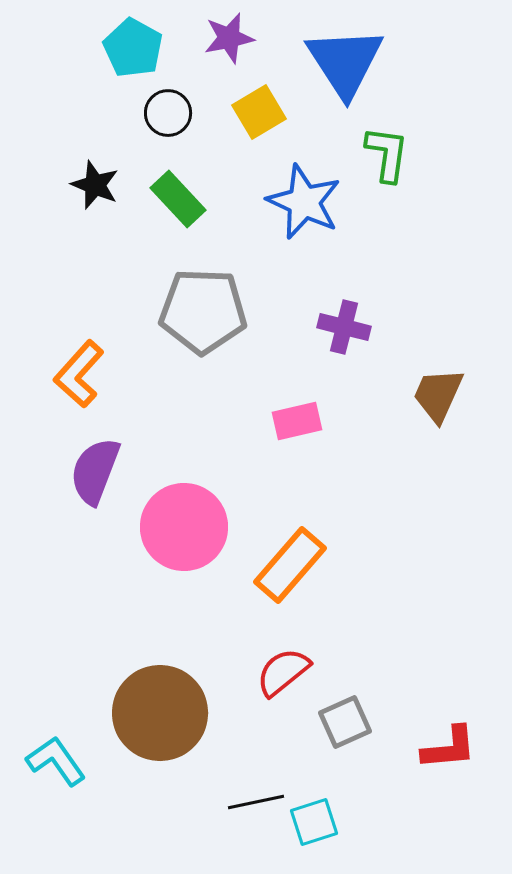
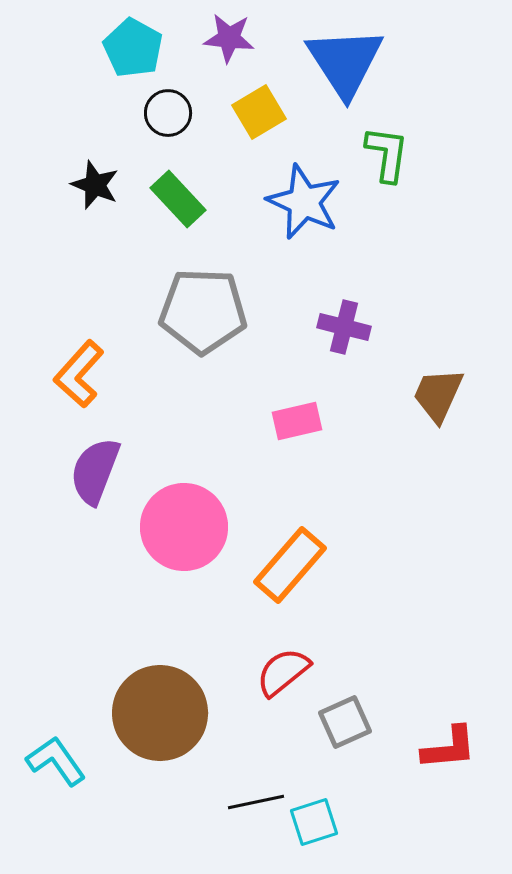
purple star: rotated 18 degrees clockwise
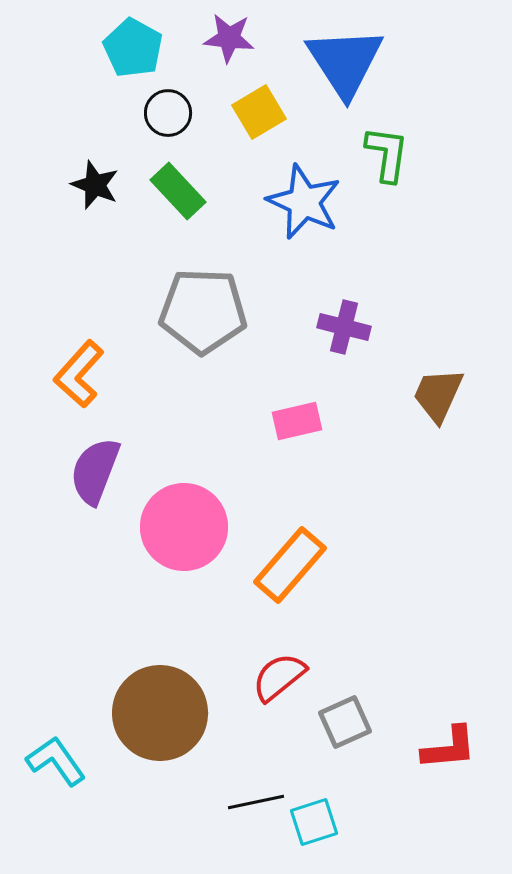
green rectangle: moved 8 px up
red semicircle: moved 4 px left, 5 px down
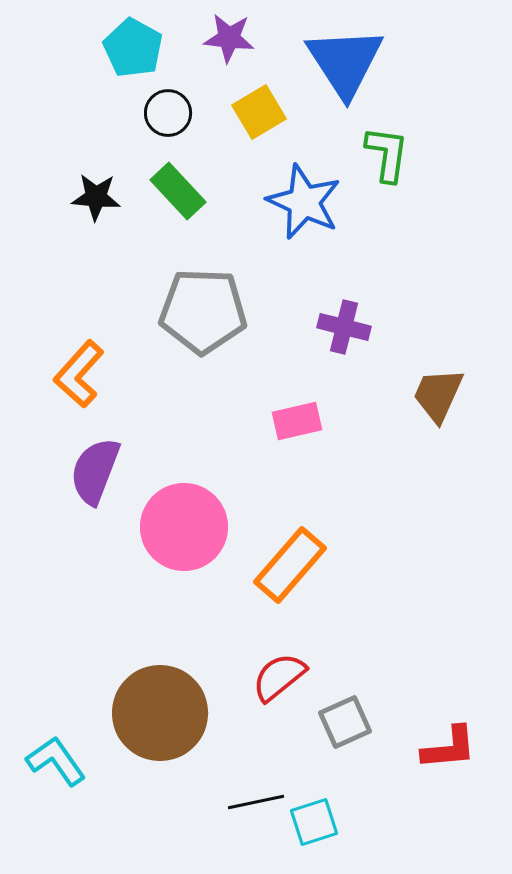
black star: moved 1 px right, 12 px down; rotated 18 degrees counterclockwise
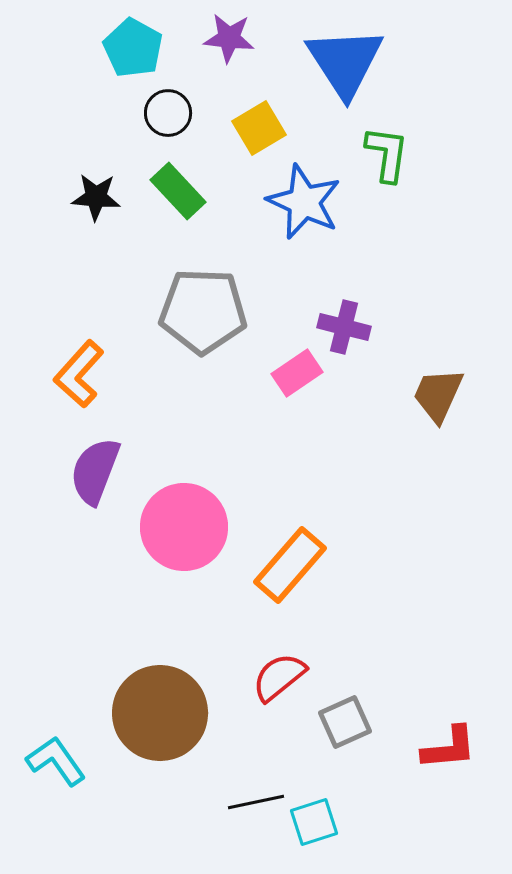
yellow square: moved 16 px down
pink rectangle: moved 48 px up; rotated 21 degrees counterclockwise
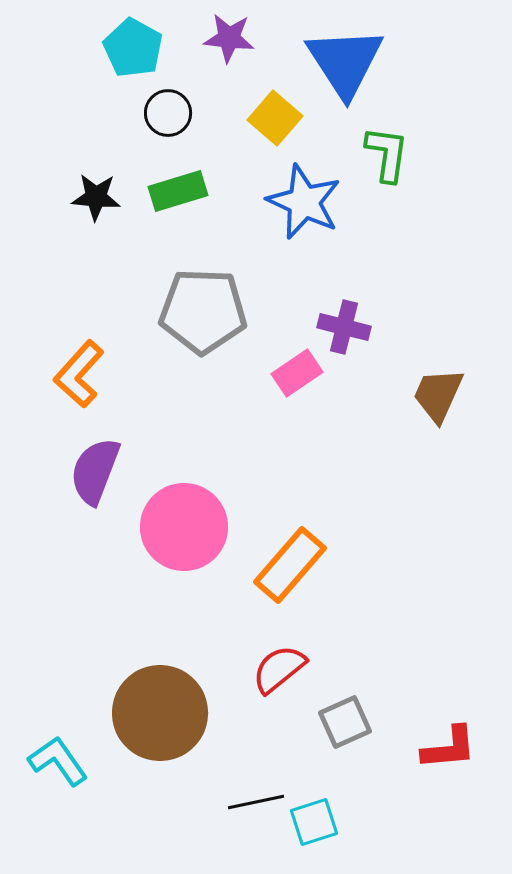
yellow square: moved 16 px right, 10 px up; rotated 18 degrees counterclockwise
green rectangle: rotated 64 degrees counterclockwise
red semicircle: moved 8 px up
cyan L-shape: moved 2 px right
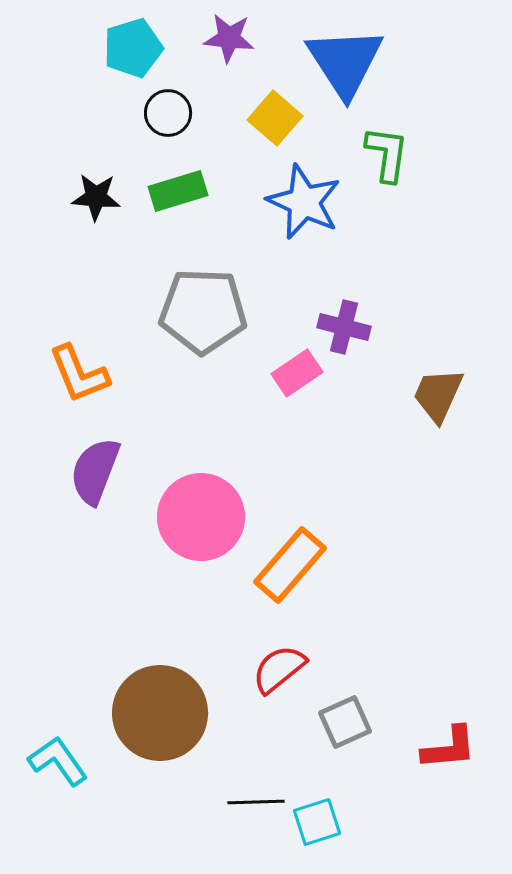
cyan pentagon: rotated 26 degrees clockwise
orange L-shape: rotated 64 degrees counterclockwise
pink circle: moved 17 px right, 10 px up
black line: rotated 10 degrees clockwise
cyan square: moved 3 px right
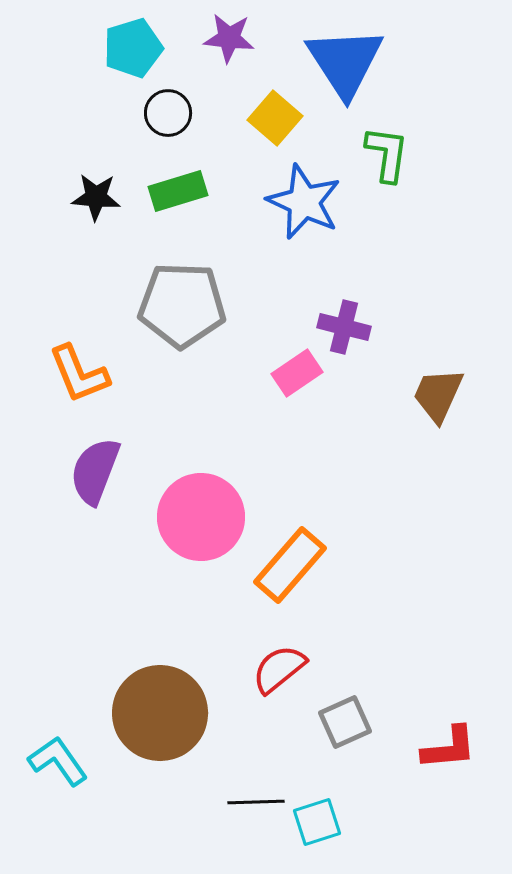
gray pentagon: moved 21 px left, 6 px up
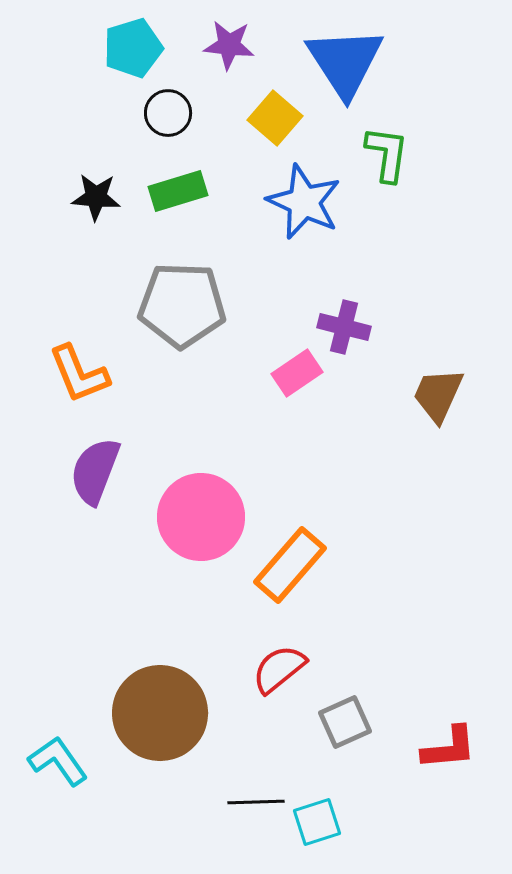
purple star: moved 7 px down
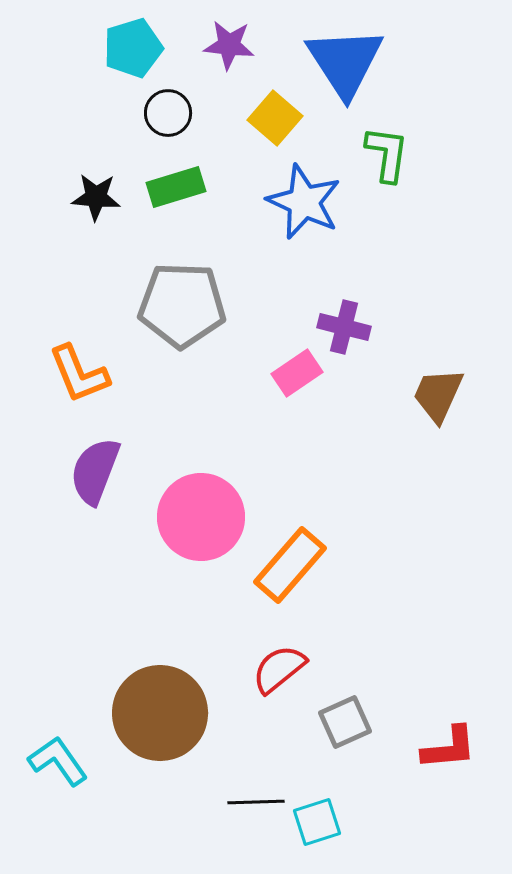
green rectangle: moved 2 px left, 4 px up
